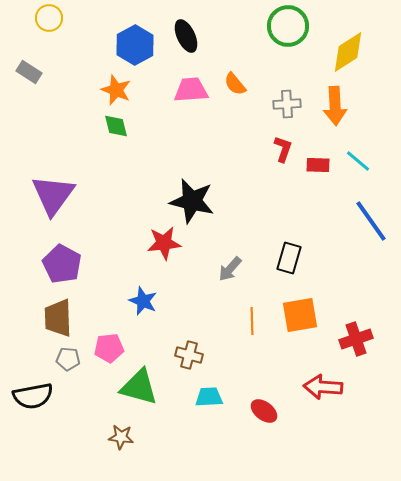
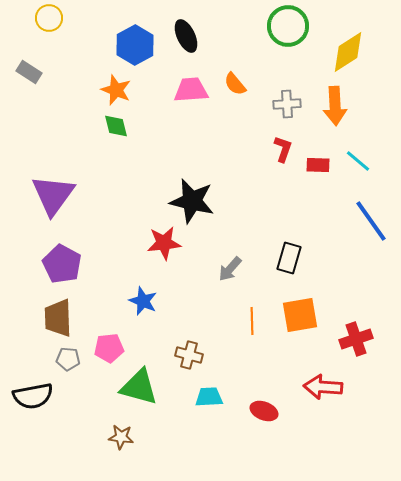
red ellipse: rotated 16 degrees counterclockwise
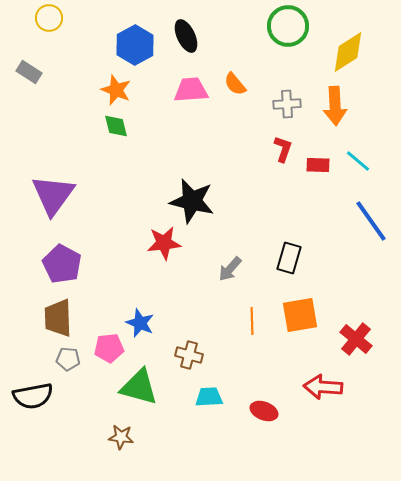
blue star: moved 3 px left, 22 px down
red cross: rotated 32 degrees counterclockwise
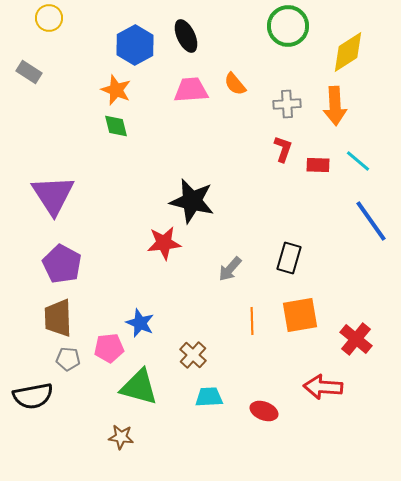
purple triangle: rotated 9 degrees counterclockwise
brown cross: moved 4 px right; rotated 28 degrees clockwise
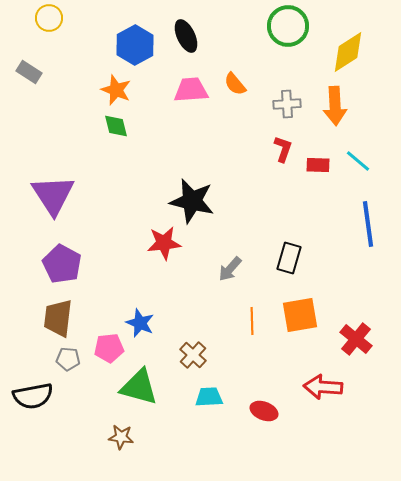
blue line: moved 3 px left, 3 px down; rotated 27 degrees clockwise
brown trapezoid: rotated 9 degrees clockwise
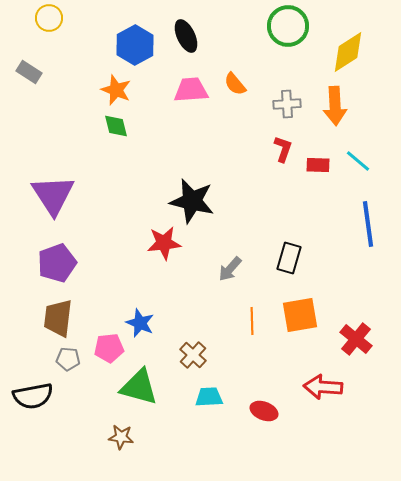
purple pentagon: moved 5 px left, 1 px up; rotated 24 degrees clockwise
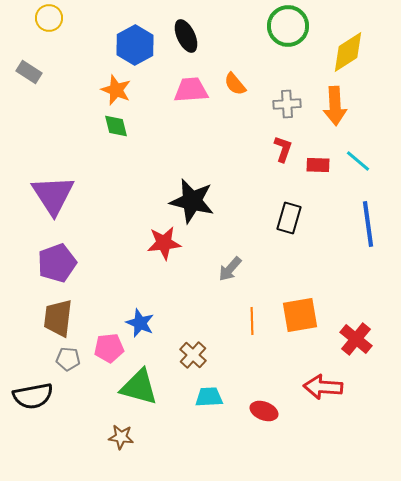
black rectangle: moved 40 px up
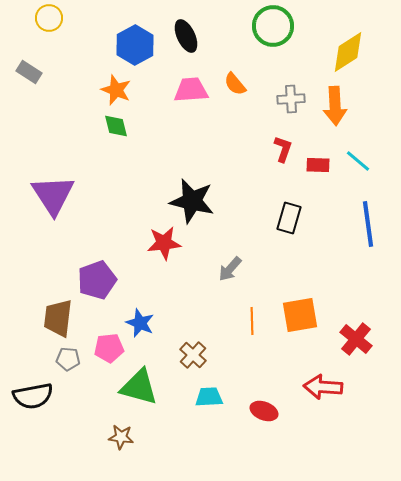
green circle: moved 15 px left
gray cross: moved 4 px right, 5 px up
purple pentagon: moved 40 px right, 17 px down
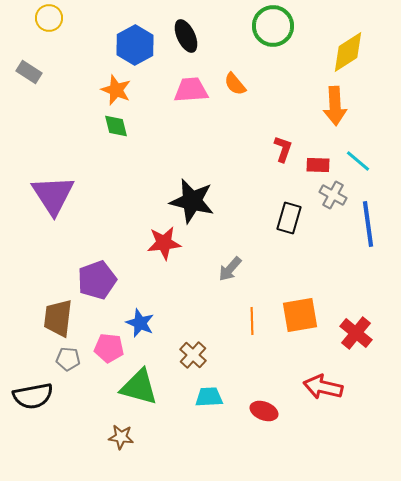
gray cross: moved 42 px right, 96 px down; rotated 32 degrees clockwise
red cross: moved 6 px up
pink pentagon: rotated 12 degrees clockwise
red arrow: rotated 9 degrees clockwise
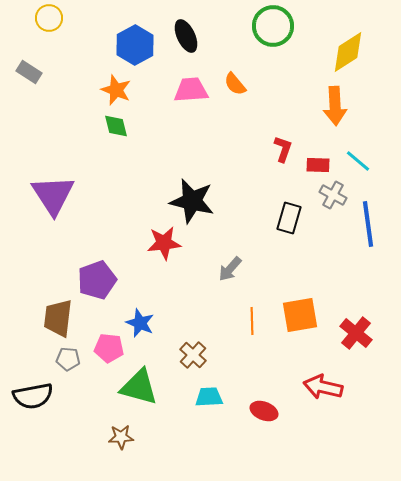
brown star: rotated 10 degrees counterclockwise
